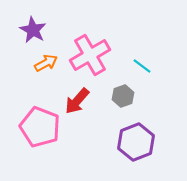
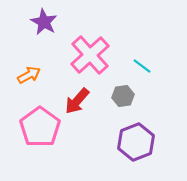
purple star: moved 11 px right, 8 px up
pink cross: rotated 12 degrees counterclockwise
orange arrow: moved 17 px left, 12 px down
gray hexagon: rotated 10 degrees clockwise
pink pentagon: rotated 15 degrees clockwise
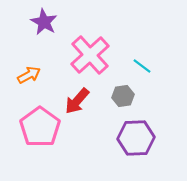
purple hexagon: moved 4 px up; rotated 18 degrees clockwise
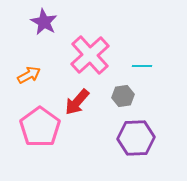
cyan line: rotated 36 degrees counterclockwise
red arrow: moved 1 px down
